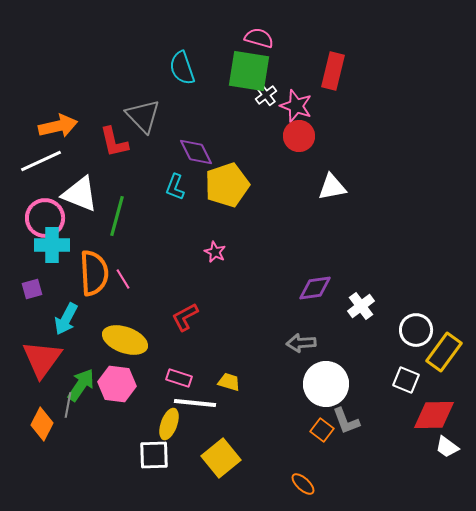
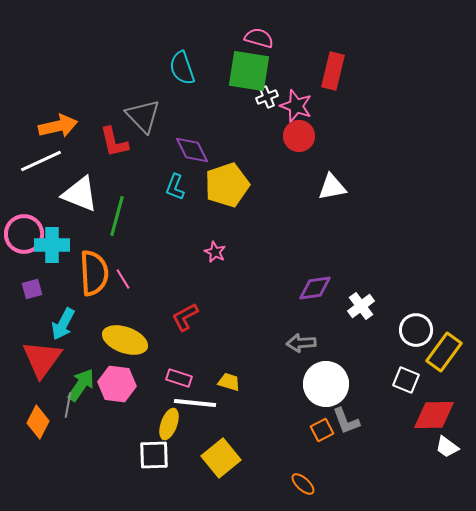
white cross at (266, 95): moved 1 px right, 2 px down; rotated 15 degrees clockwise
purple diamond at (196, 152): moved 4 px left, 2 px up
pink circle at (45, 218): moved 21 px left, 16 px down
cyan arrow at (66, 319): moved 3 px left, 5 px down
orange diamond at (42, 424): moved 4 px left, 2 px up
orange square at (322, 430): rotated 25 degrees clockwise
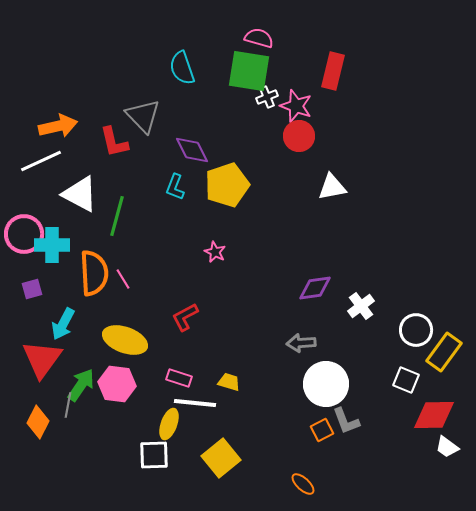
white triangle at (80, 194): rotated 6 degrees clockwise
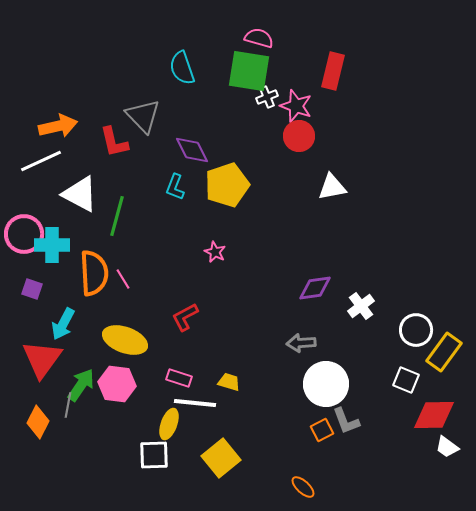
purple square at (32, 289): rotated 35 degrees clockwise
orange ellipse at (303, 484): moved 3 px down
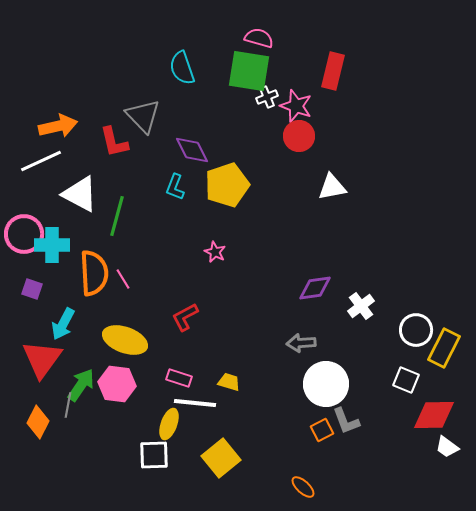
yellow rectangle at (444, 352): moved 4 px up; rotated 9 degrees counterclockwise
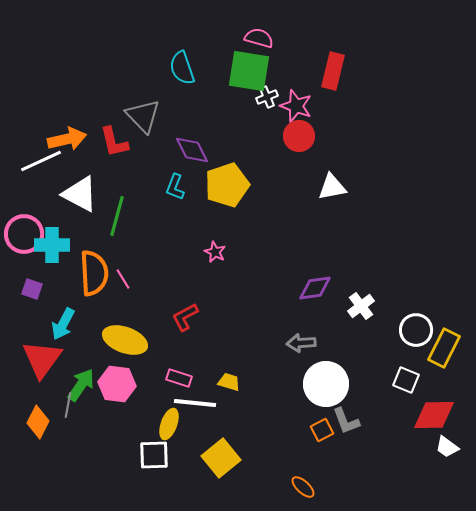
orange arrow at (58, 126): moved 9 px right, 13 px down
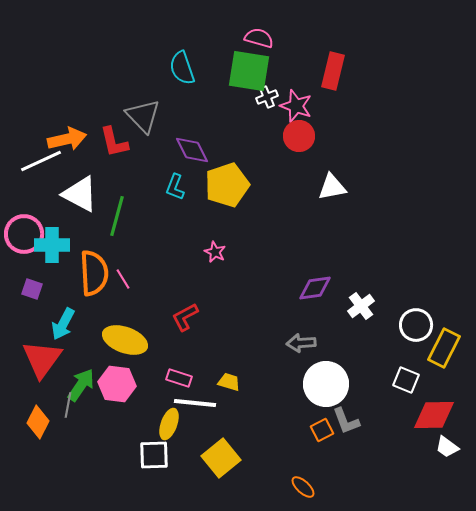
white circle at (416, 330): moved 5 px up
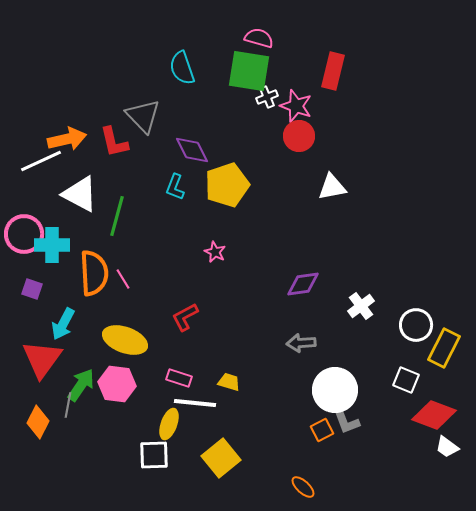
purple diamond at (315, 288): moved 12 px left, 4 px up
white circle at (326, 384): moved 9 px right, 6 px down
red diamond at (434, 415): rotated 21 degrees clockwise
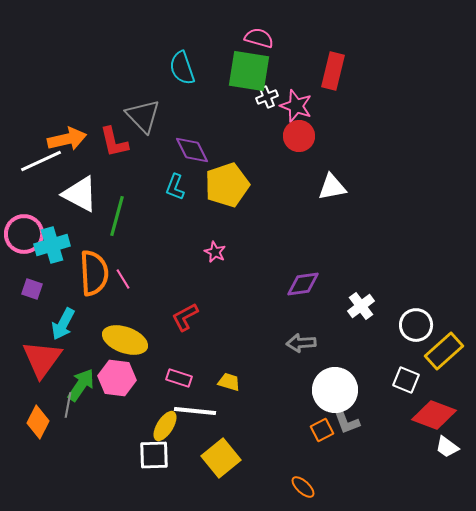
cyan cross at (52, 245): rotated 16 degrees counterclockwise
yellow rectangle at (444, 348): moved 3 px down; rotated 21 degrees clockwise
pink hexagon at (117, 384): moved 6 px up
white line at (195, 403): moved 8 px down
yellow ellipse at (169, 424): moved 4 px left, 2 px down; rotated 12 degrees clockwise
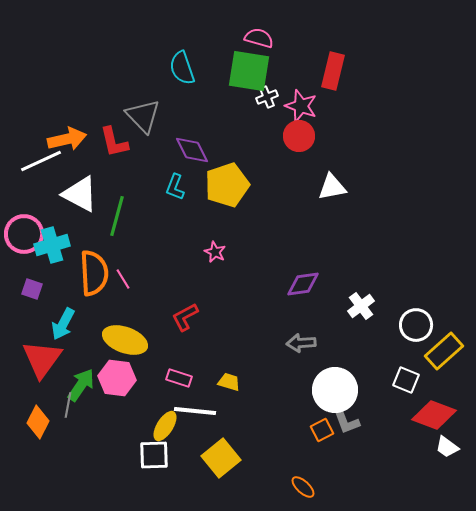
pink star at (296, 106): moved 5 px right
